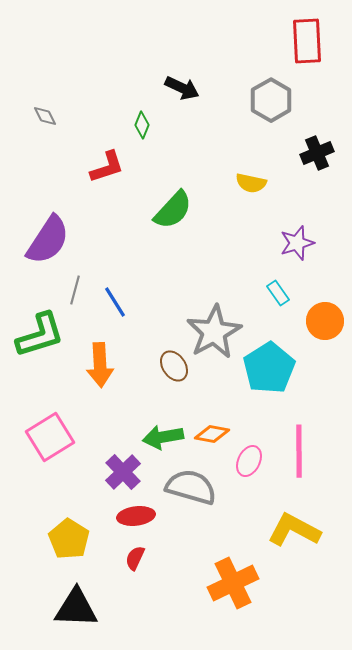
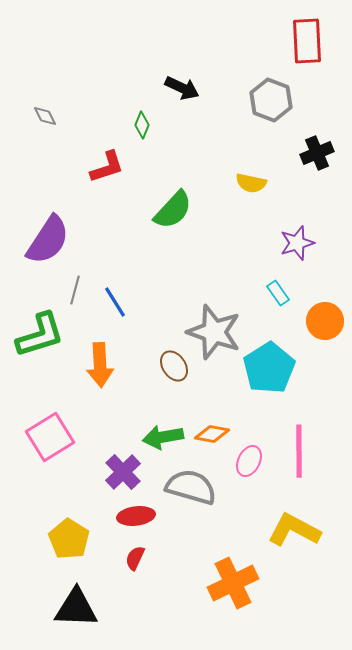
gray hexagon: rotated 9 degrees counterclockwise
gray star: rotated 24 degrees counterclockwise
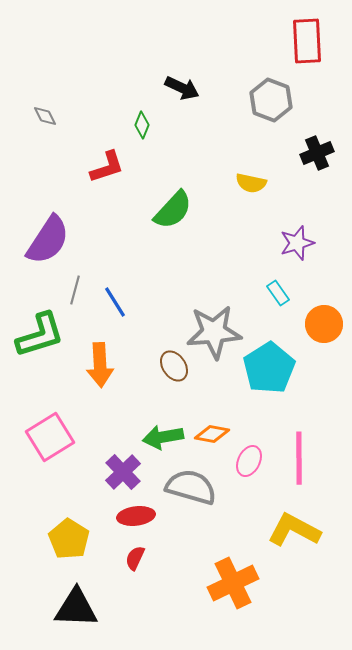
orange circle: moved 1 px left, 3 px down
gray star: rotated 24 degrees counterclockwise
pink line: moved 7 px down
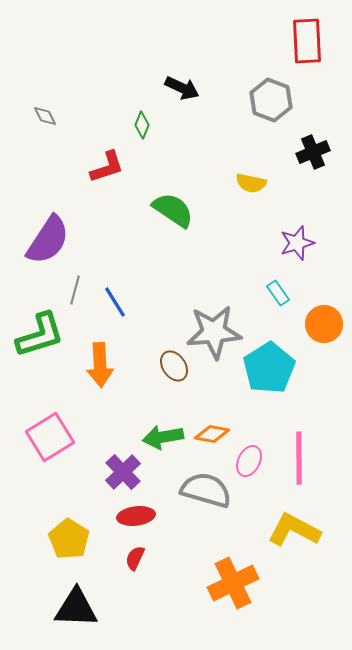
black cross: moved 4 px left, 1 px up
green semicircle: rotated 99 degrees counterclockwise
gray semicircle: moved 15 px right, 3 px down
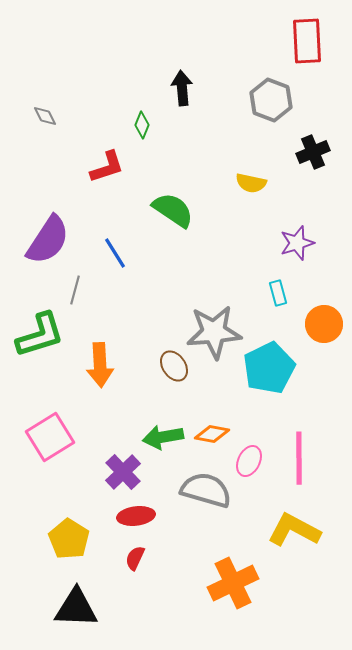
black arrow: rotated 120 degrees counterclockwise
cyan rectangle: rotated 20 degrees clockwise
blue line: moved 49 px up
cyan pentagon: rotated 6 degrees clockwise
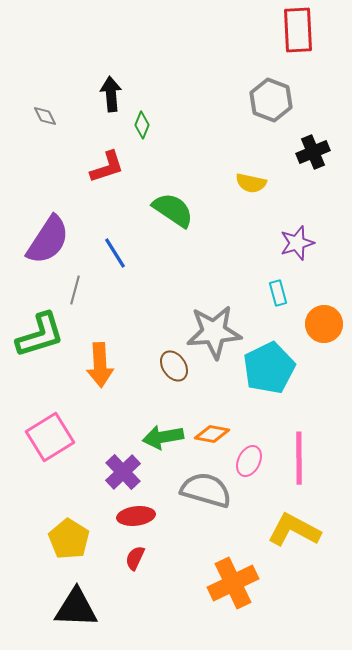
red rectangle: moved 9 px left, 11 px up
black arrow: moved 71 px left, 6 px down
